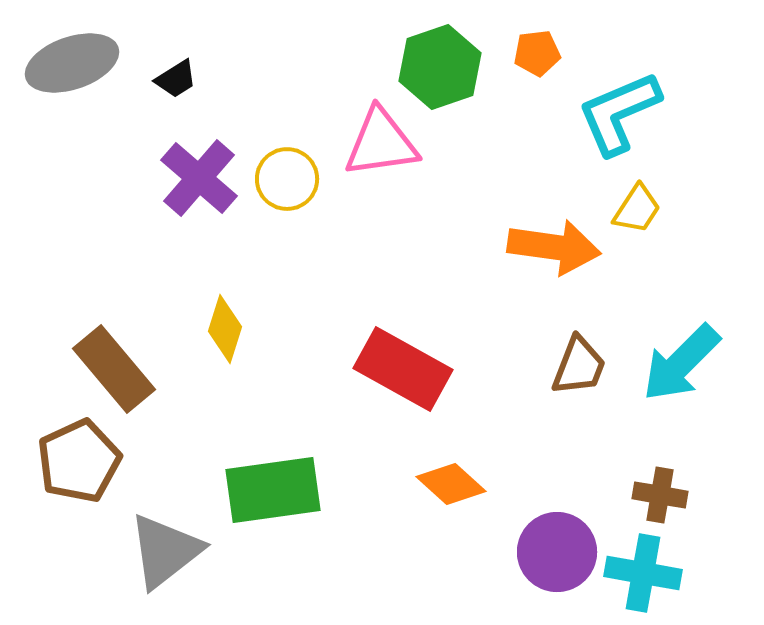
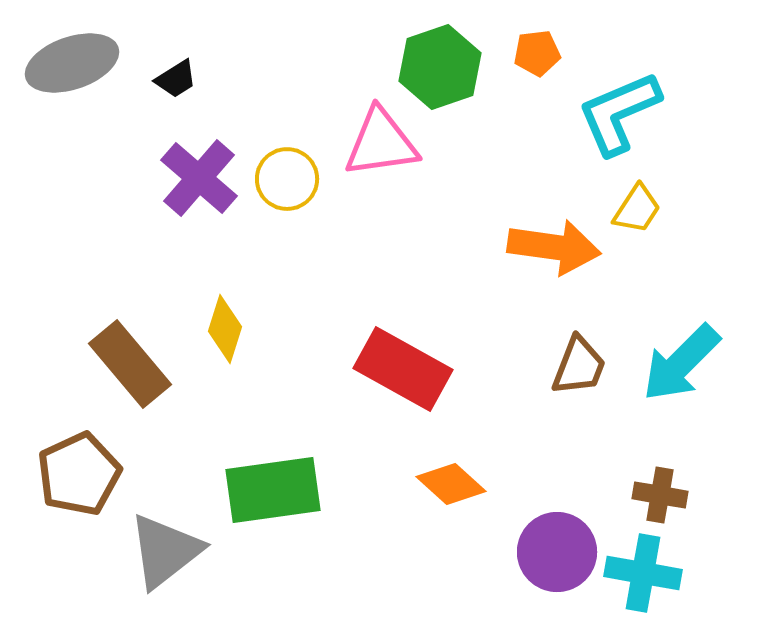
brown rectangle: moved 16 px right, 5 px up
brown pentagon: moved 13 px down
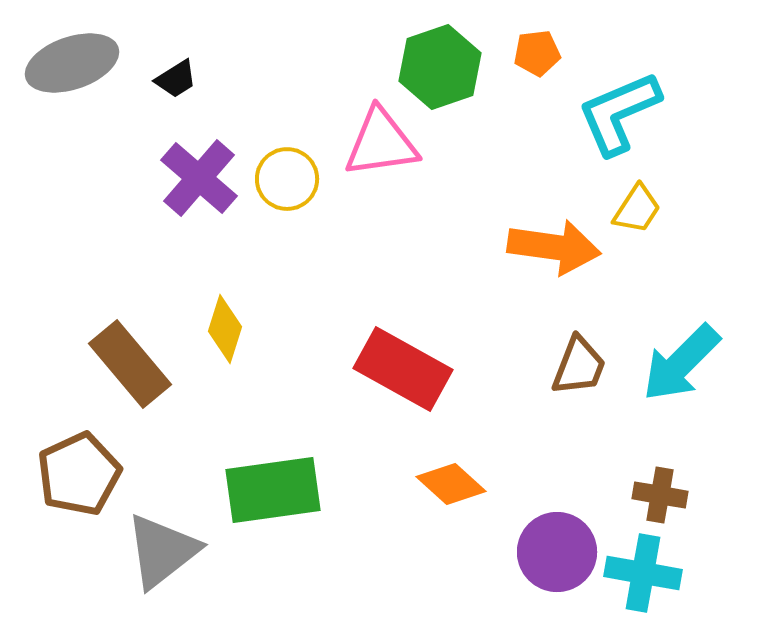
gray triangle: moved 3 px left
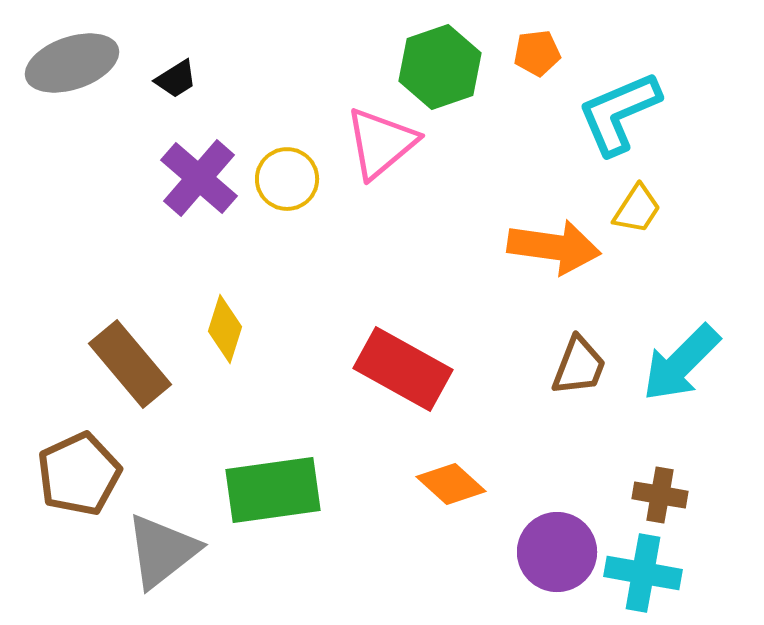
pink triangle: rotated 32 degrees counterclockwise
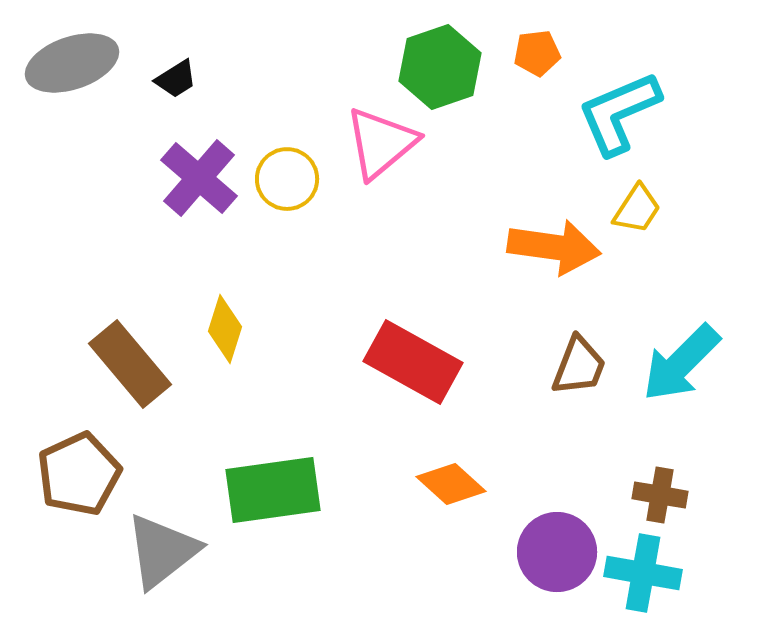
red rectangle: moved 10 px right, 7 px up
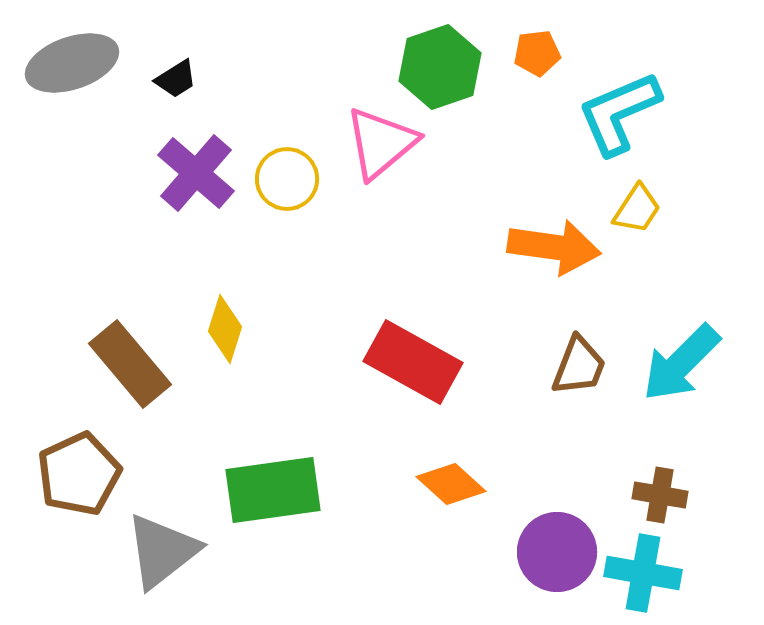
purple cross: moved 3 px left, 5 px up
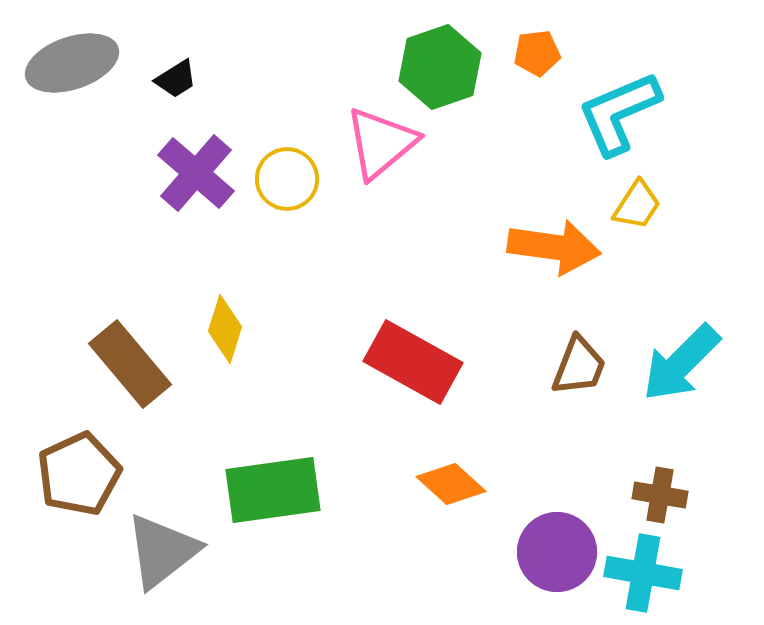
yellow trapezoid: moved 4 px up
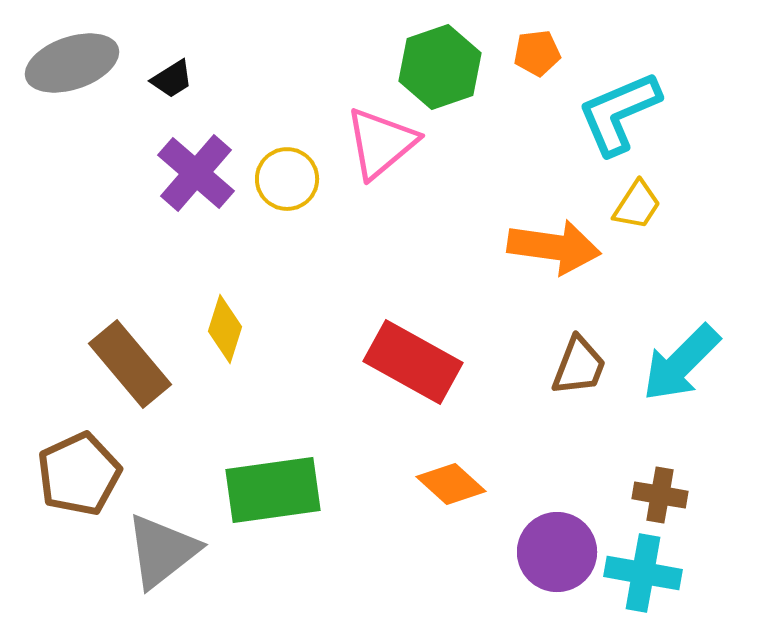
black trapezoid: moved 4 px left
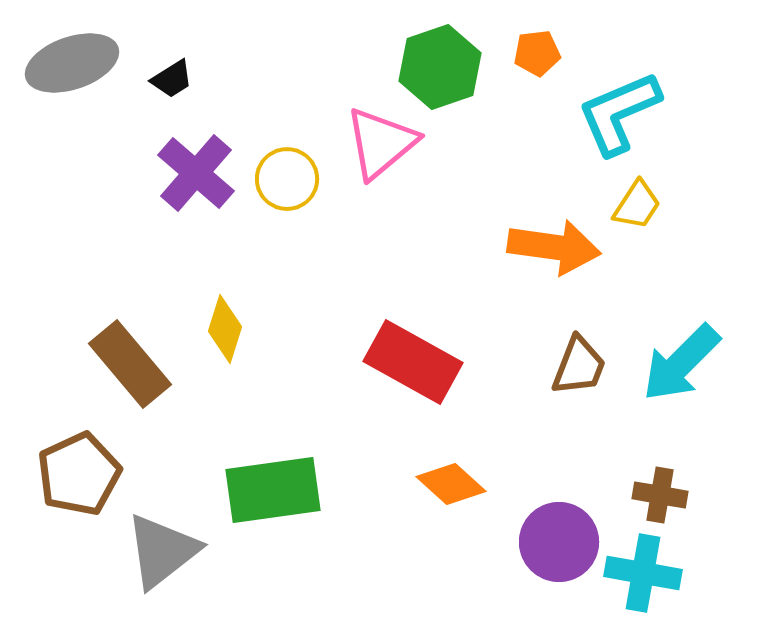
purple circle: moved 2 px right, 10 px up
